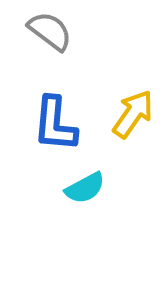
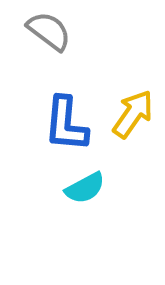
gray semicircle: moved 1 px left
blue L-shape: moved 11 px right
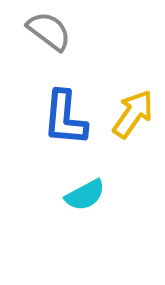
blue L-shape: moved 1 px left, 6 px up
cyan semicircle: moved 7 px down
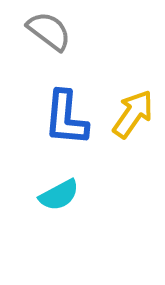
blue L-shape: moved 1 px right
cyan semicircle: moved 26 px left
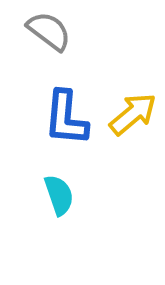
yellow arrow: rotated 15 degrees clockwise
cyan semicircle: rotated 81 degrees counterclockwise
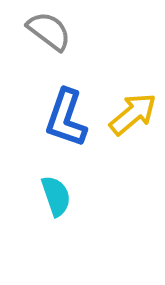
blue L-shape: rotated 14 degrees clockwise
cyan semicircle: moved 3 px left, 1 px down
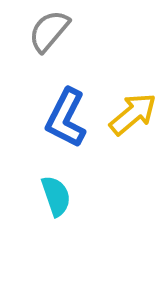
gray semicircle: rotated 87 degrees counterclockwise
blue L-shape: rotated 8 degrees clockwise
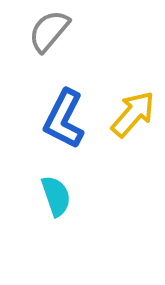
yellow arrow: rotated 9 degrees counterclockwise
blue L-shape: moved 2 px left, 1 px down
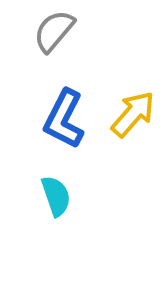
gray semicircle: moved 5 px right
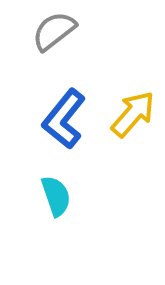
gray semicircle: rotated 12 degrees clockwise
blue L-shape: rotated 12 degrees clockwise
